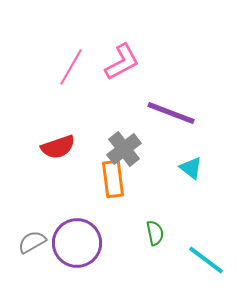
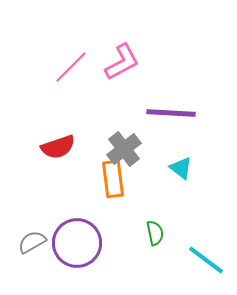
pink line: rotated 15 degrees clockwise
purple line: rotated 18 degrees counterclockwise
cyan triangle: moved 10 px left
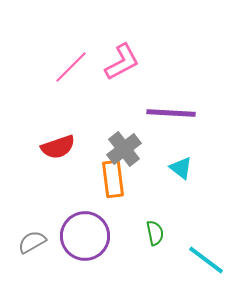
purple circle: moved 8 px right, 7 px up
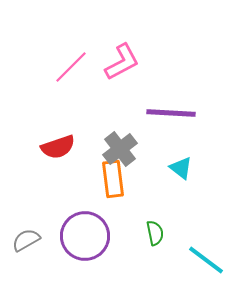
gray cross: moved 4 px left
gray semicircle: moved 6 px left, 2 px up
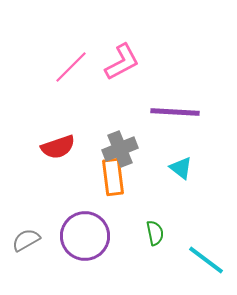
purple line: moved 4 px right, 1 px up
gray cross: rotated 16 degrees clockwise
orange rectangle: moved 2 px up
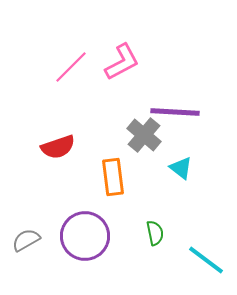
gray cross: moved 24 px right, 14 px up; rotated 28 degrees counterclockwise
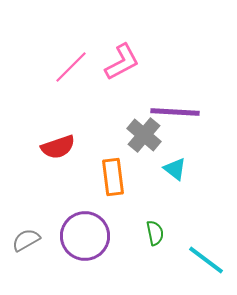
cyan triangle: moved 6 px left, 1 px down
